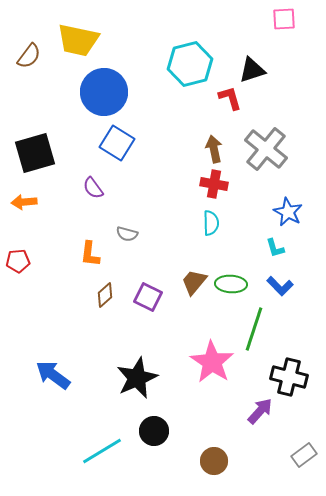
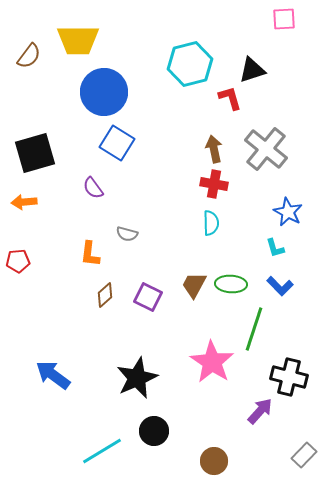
yellow trapezoid: rotated 12 degrees counterclockwise
brown trapezoid: moved 3 px down; rotated 12 degrees counterclockwise
gray rectangle: rotated 10 degrees counterclockwise
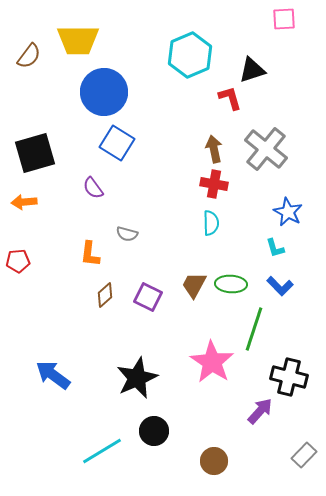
cyan hexagon: moved 9 px up; rotated 9 degrees counterclockwise
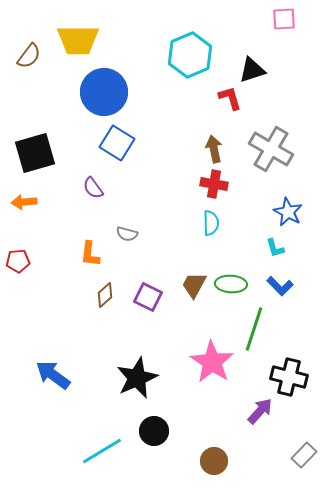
gray cross: moved 5 px right; rotated 9 degrees counterclockwise
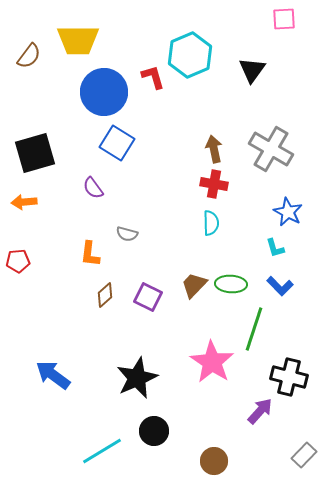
black triangle: rotated 36 degrees counterclockwise
red L-shape: moved 77 px left, 21 px up
brown trapezoid: rotated 16 degrees clockwise
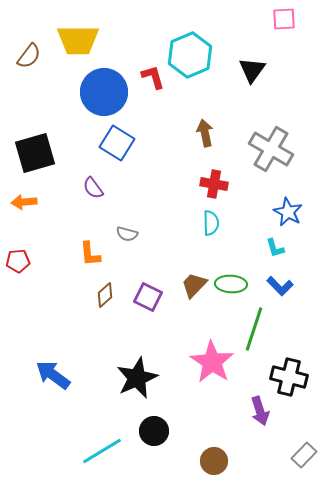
brown arrow: moved 9 px left, 16 px up
orange L-shape: rotated 12 degrees counterclockwise
purple arrow: rotated 120 degrees clockwise
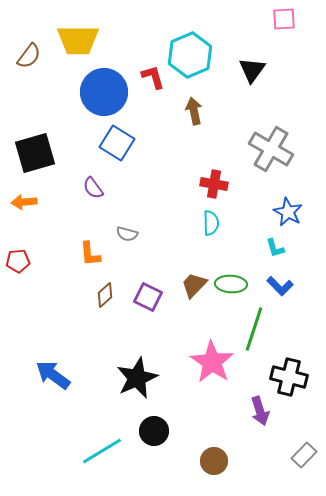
brown arrow: moved 11 px left, 22 px up
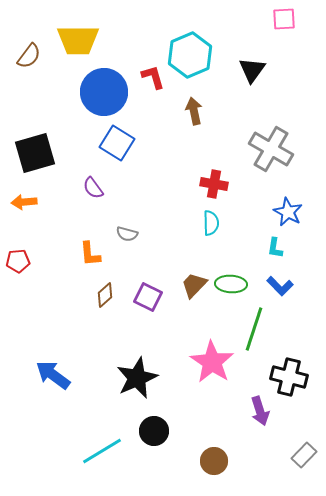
cyan L-shape: rotated 25 degrees clockwise
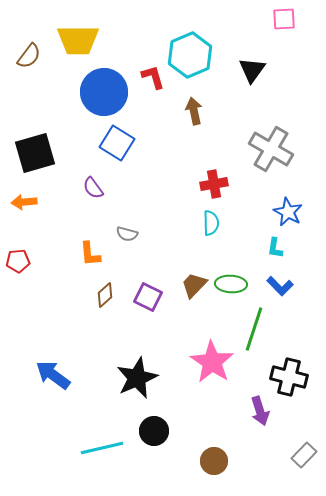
red cross: rotated 20 degrees counterclockwise
cyan line: moved 3 px up; rotated 18 degrees clockwise
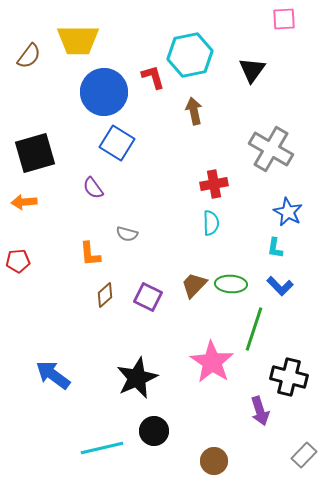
cyan hexagon: rotated 12 degrees clockwise
